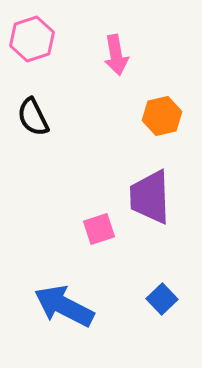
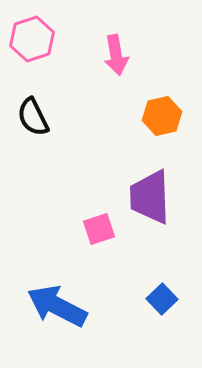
blue arrow: moved 7 px left
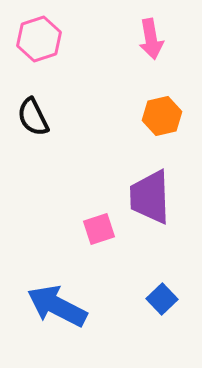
pink hexagon: moved 7 px right
pink arrow: moved 35 px right, 16 px up
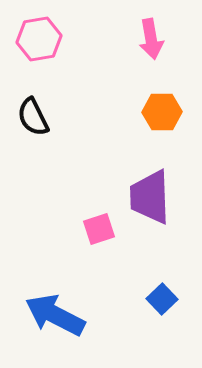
pink hexagon: rotated 9 degrees clockwise
orange hexagon: moved 4 px up; rotated 12 degrees clockwise
blue arrow: moved 2 px left, 9 px down
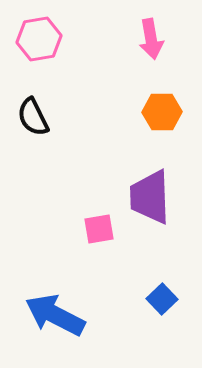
pink square: rotated 8 degrees clockwise
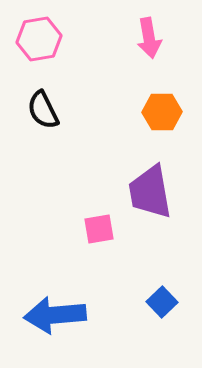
pink arrow: moved 2 px left, 1 px up
black semicircle: moved 10 px right, 7 px up
purple trapezoid: moved 5 px up; rotated 8 degrees counterclockwise
blue square: moved 3 px down
blue arrow: rotated 32 degrees counterclockwise
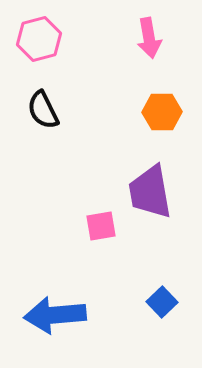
pink hexagon: rotated 6 degrees counterclockwise
pink square: moved 2 px right, 3 px up
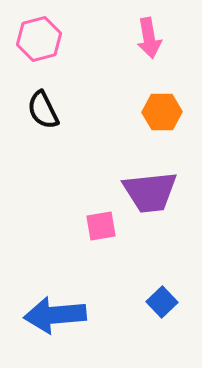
purple trapezoid: rotated 86 degrees counterclockwise
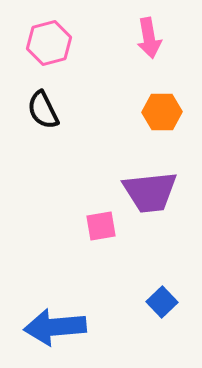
pink hexagon: moved 10 px right, 4 px down
blue arrow: moved 12 px down
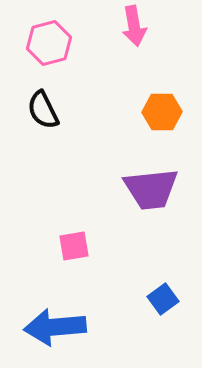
pink arrow: moved 15 px left, 12 px up
purple trapezoid: moved 1 px right, 3 px up
pink square: moved 27 px left, 20 px down
blue square: moved 1 px right, 3 px up; rotated 8 degrees clockwise
